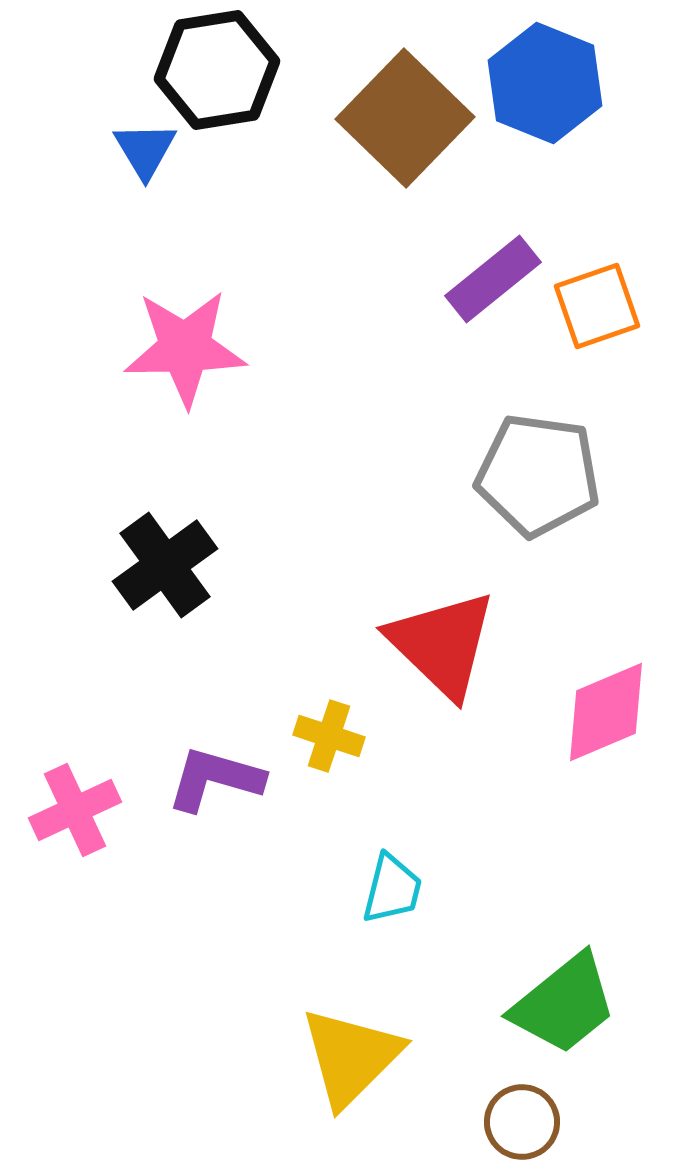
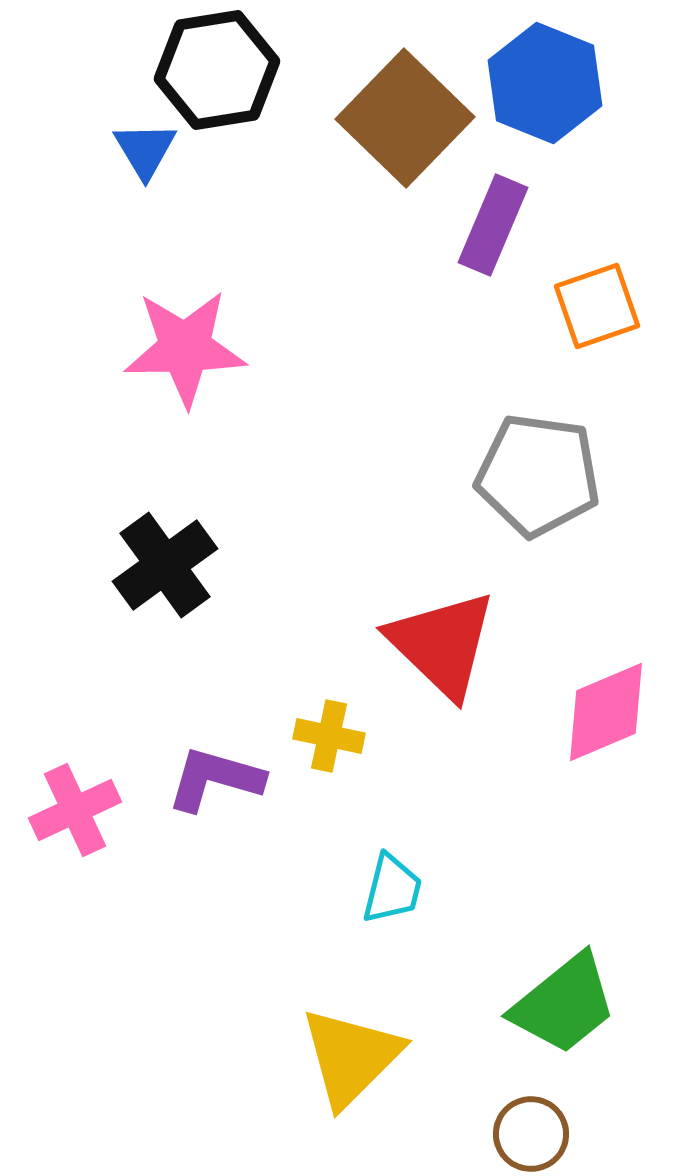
purple rectangle: moved 54 px up; rotated 28 degrees counterclockwise
yellow cross: rotated 6 degrees counterclockwise
brown circle: moved 9 px right, 12 px down
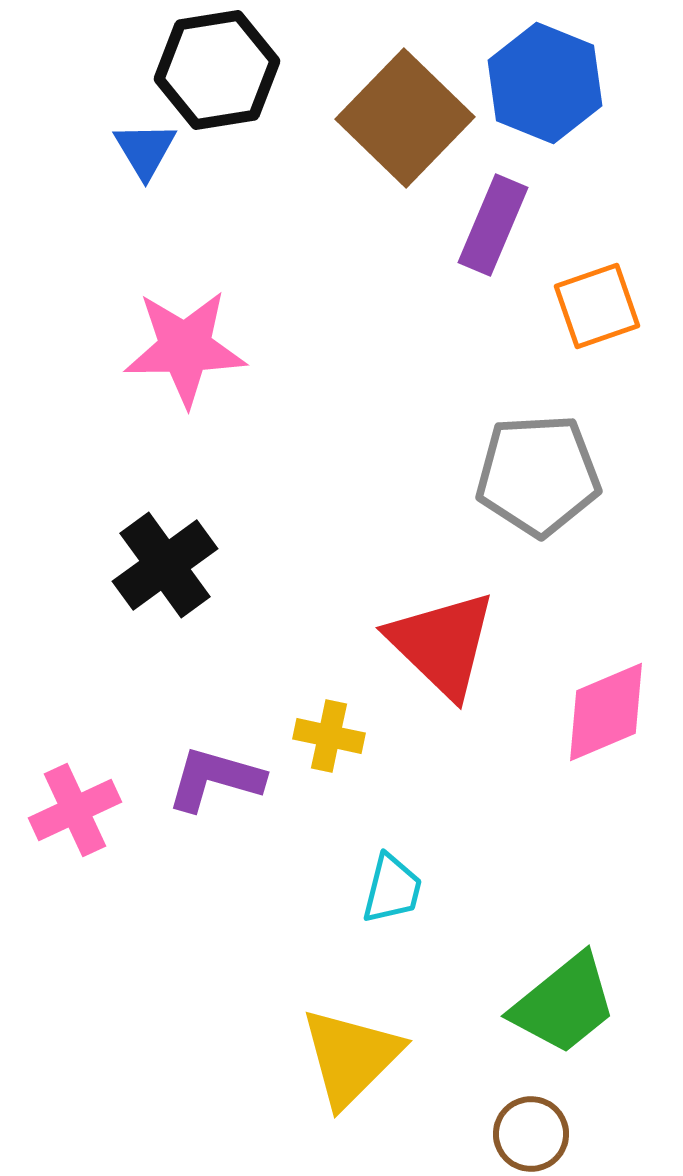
gray pentagon: rotated 11 degrees counterclockwise
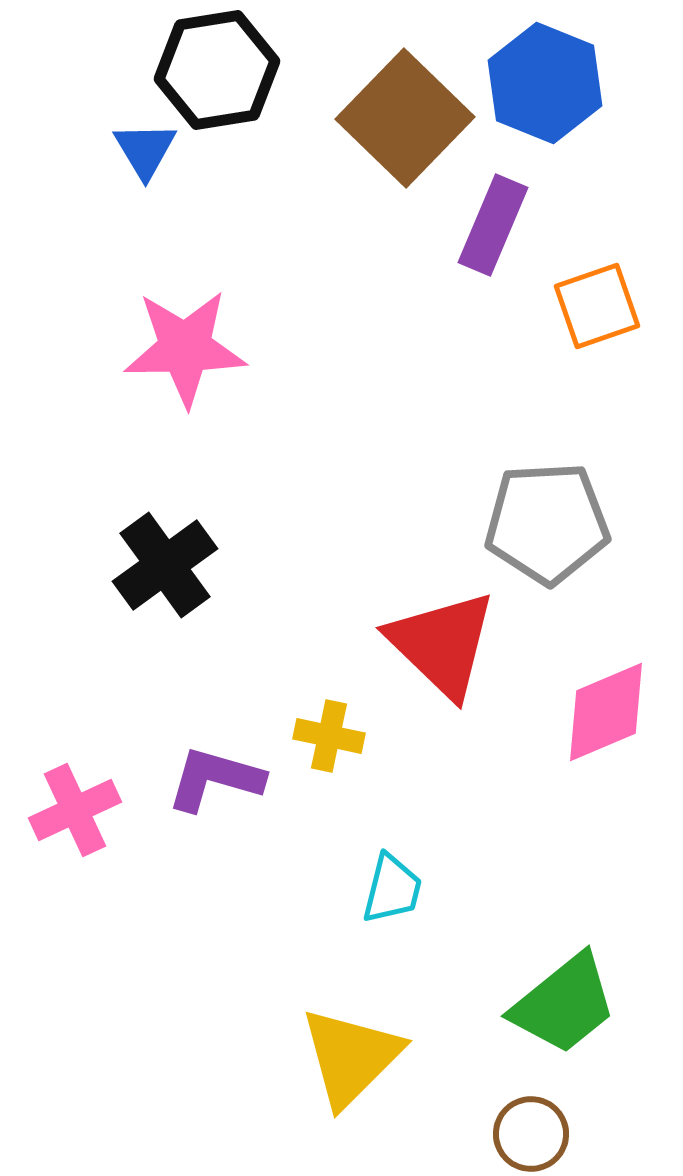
gray pentagon: moved 9 px right, 48 px down
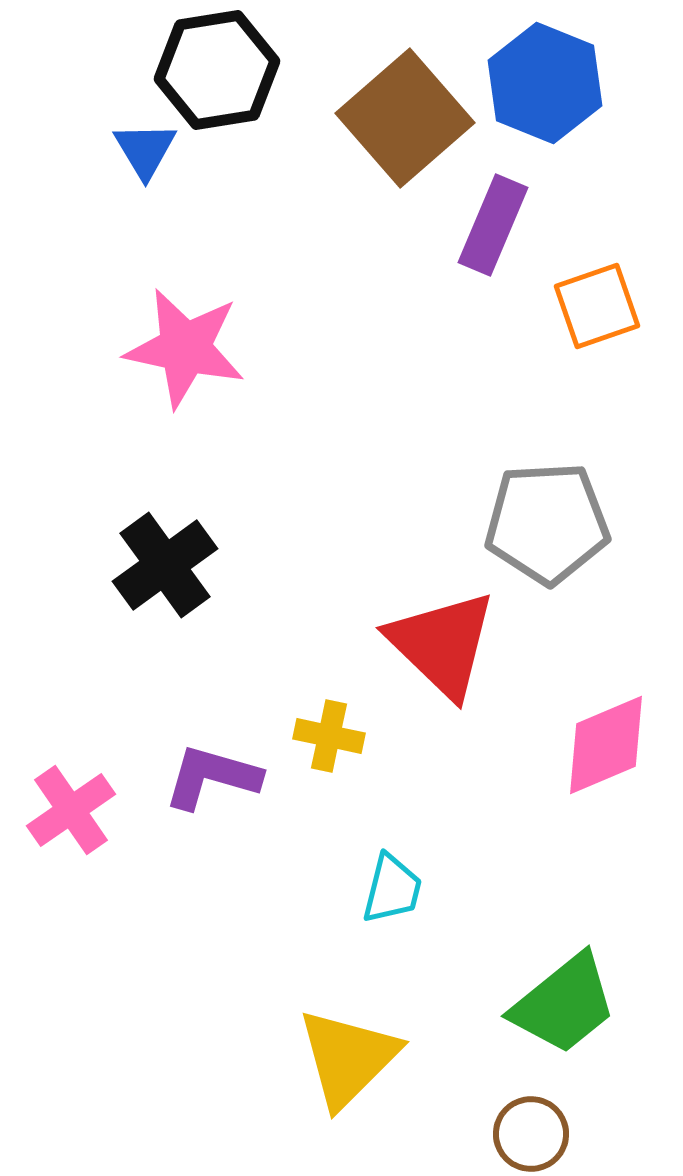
brown square: rotated 5 degrees clockwise
pink star: rotated 13 degrees clockwise
pink diamond: moved 33 px down
purple L-shape: moved 3 px left, 2 px up
pink cross: moved 4 px left; rotated 10 degrees counterclockwise
yellow triangle: moved 3 px left, 1 px down
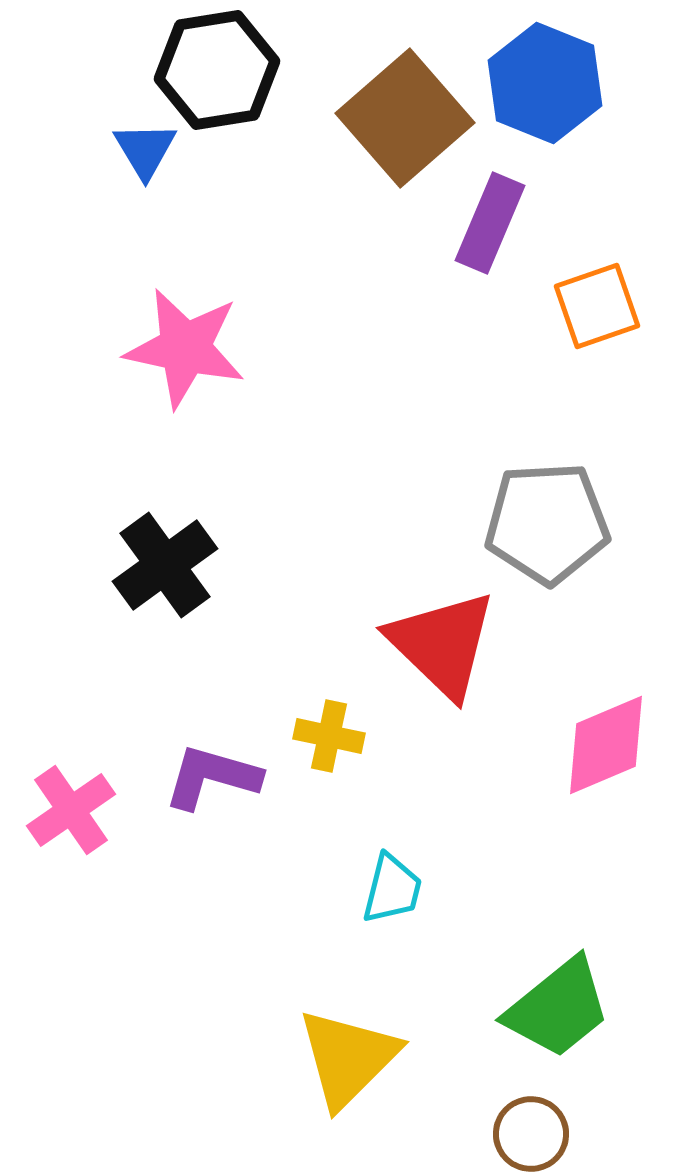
purple rectangle: moved 3 px left, 2 px up
green trapezoid: moved 6 px left, 4 px down
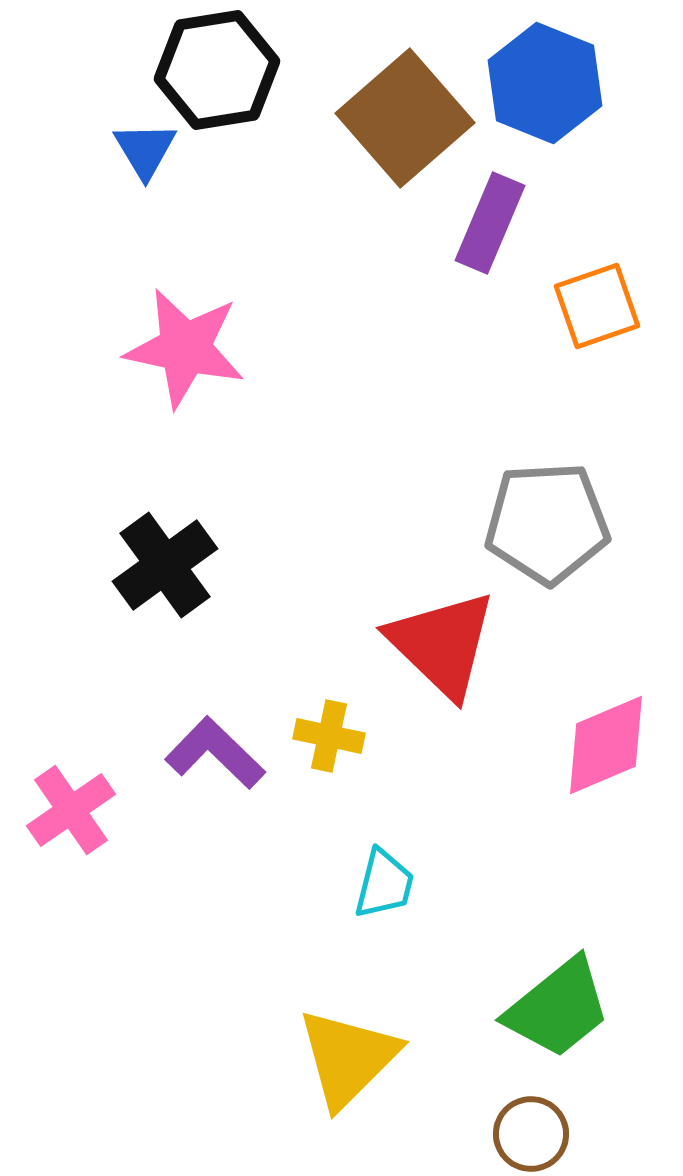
purple L-shape: moved 3 px right, 24 px up; rotated 28 degrees clockwise
cyan trapezoid: moved 8 px left, 5 px up
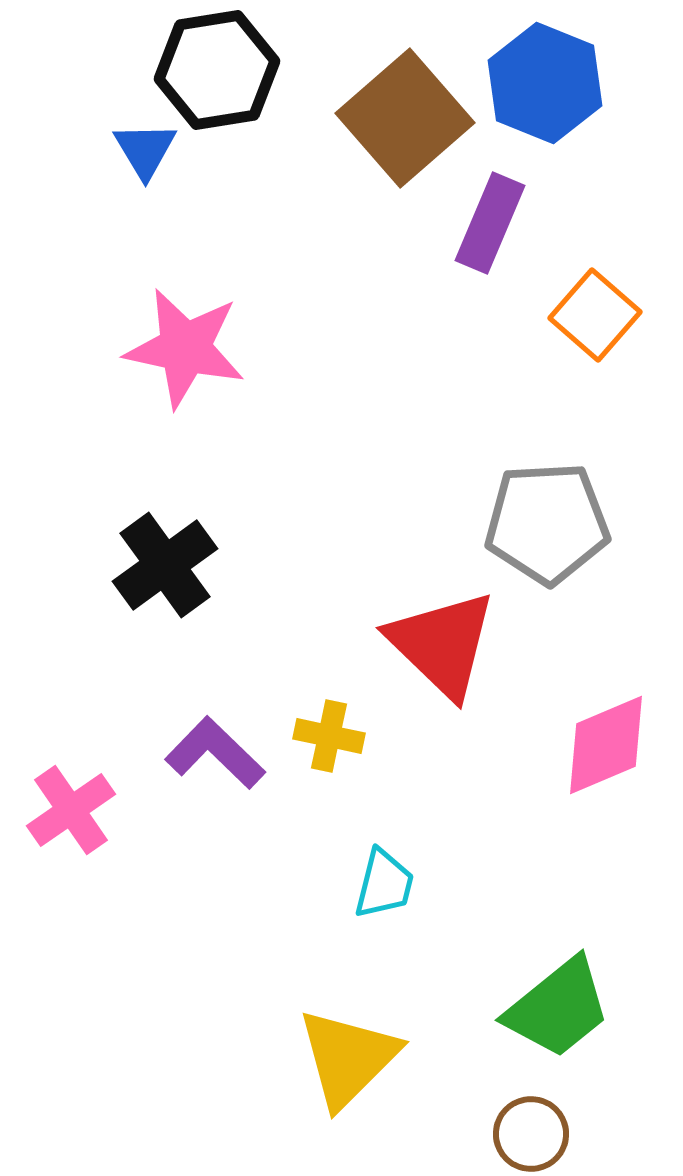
orange square: moved 2 px left, 9 px down; rotated 30 degrees counterclockwise
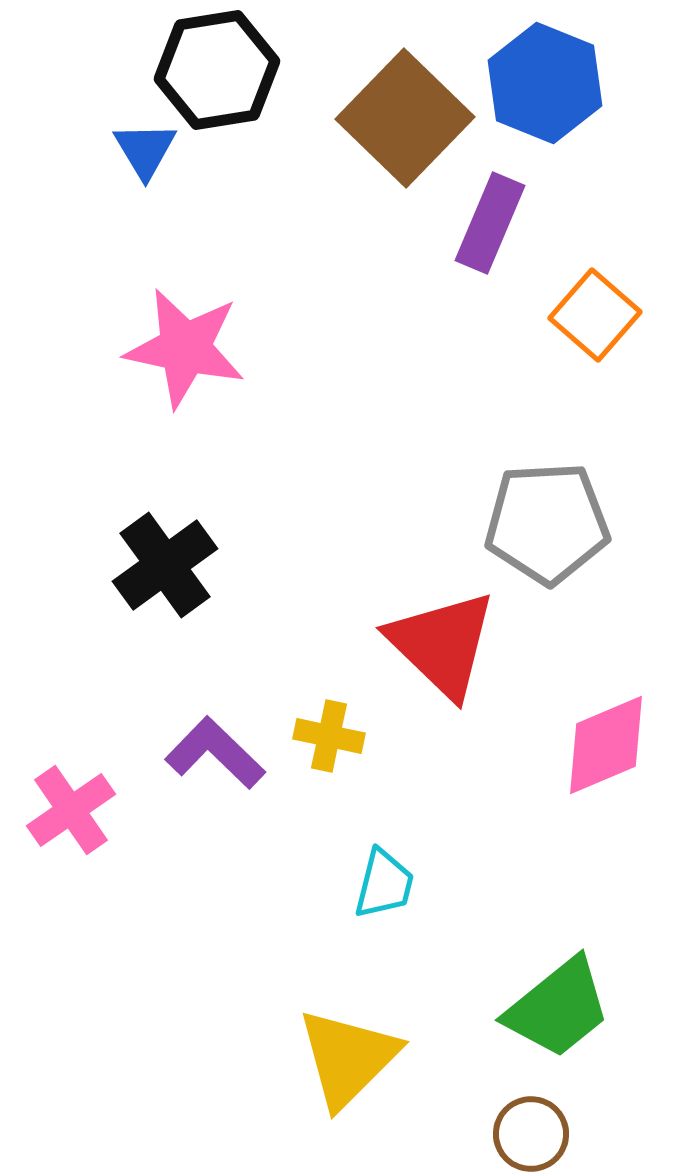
brown square: rotated 5 degrees counterclockwise
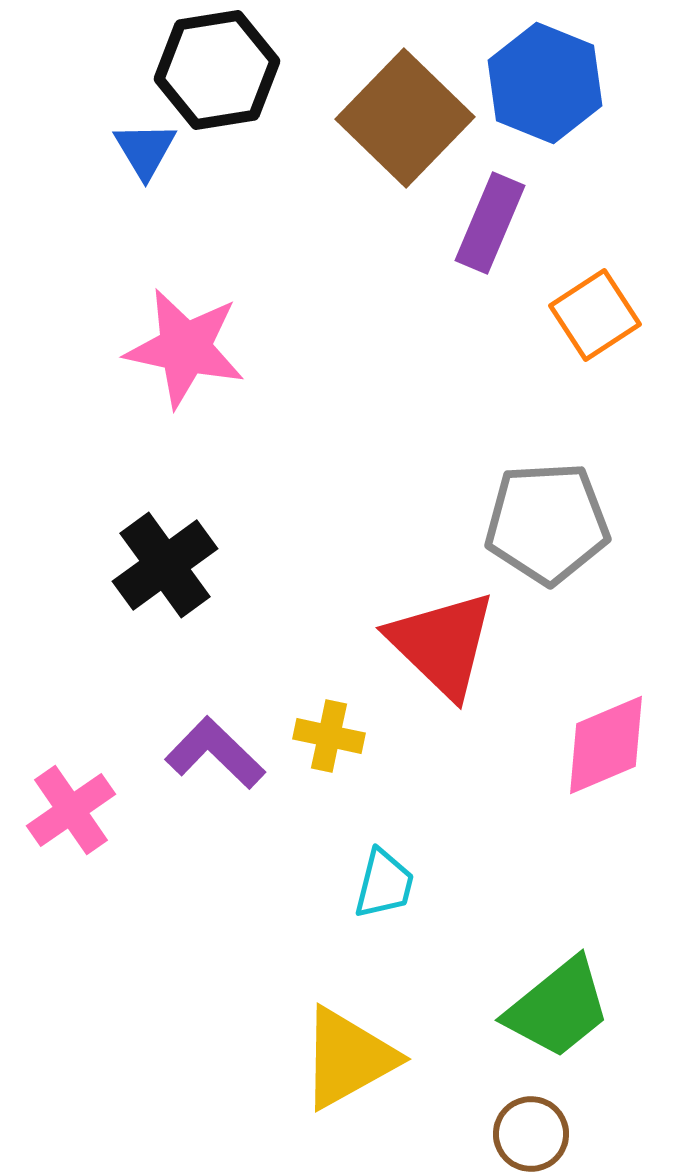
orange square: rotated 16 degrees clockwise
yellow triangle: rotated 16 degrees clockwise
